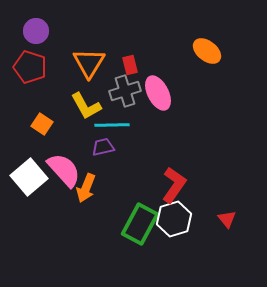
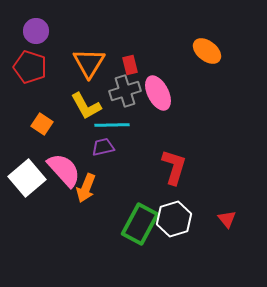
white square: moved 2 px left, 1 px down
red L-shape: moved 18 px up; rotated 18 degrees counterclockwise
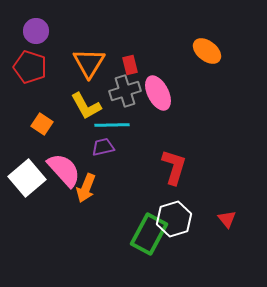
green rectangle: moved 9 px right, 10 px down
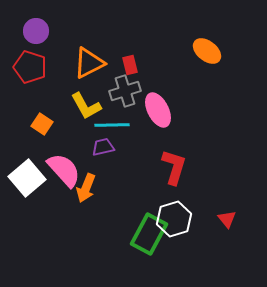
orange triangle: rotated 32 degrees clockwise
pink ellipse: moved 17 px down
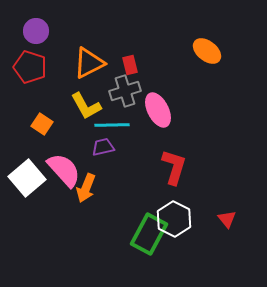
white hexagon: rotated 16 degrees counterclockwise
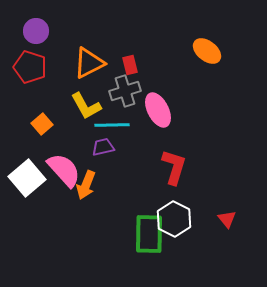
orange square: rotated 15 degrees clockwise
orange arrow: moved 3 px up
green rectangle: rotated 27 degrees counterclockwise
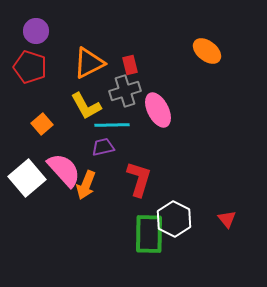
red L-shape: moved 35 px left, 12 px down
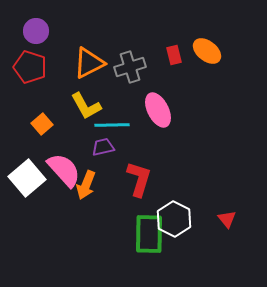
red rectangle: moved 44 px right, 10 px up
gray cross: moved 5 px right, 24 px up
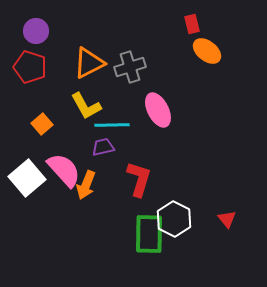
red rectangle: moved 18 px right, 31 px up
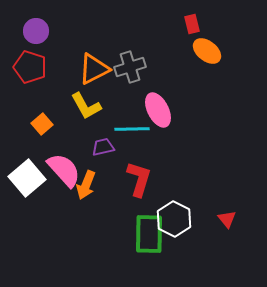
orange triangle: moved 5 px right, 6 px down
cyan line: moved 20 px right, 4 px down
